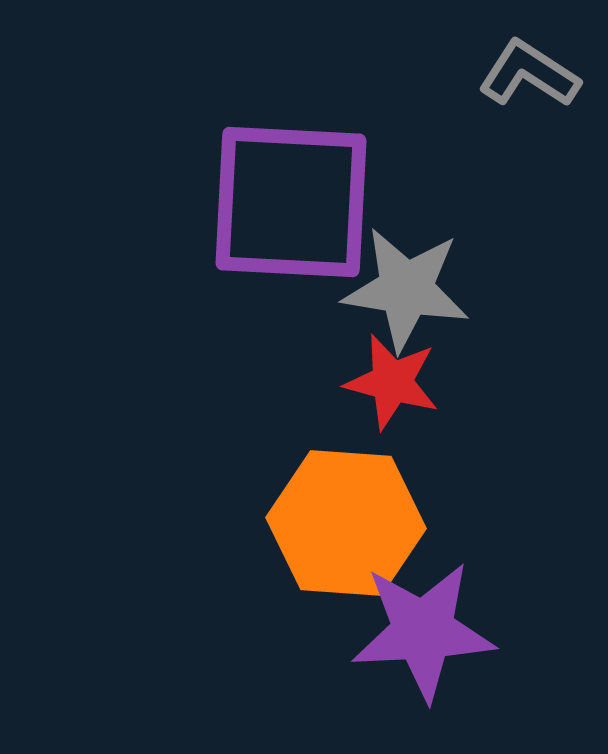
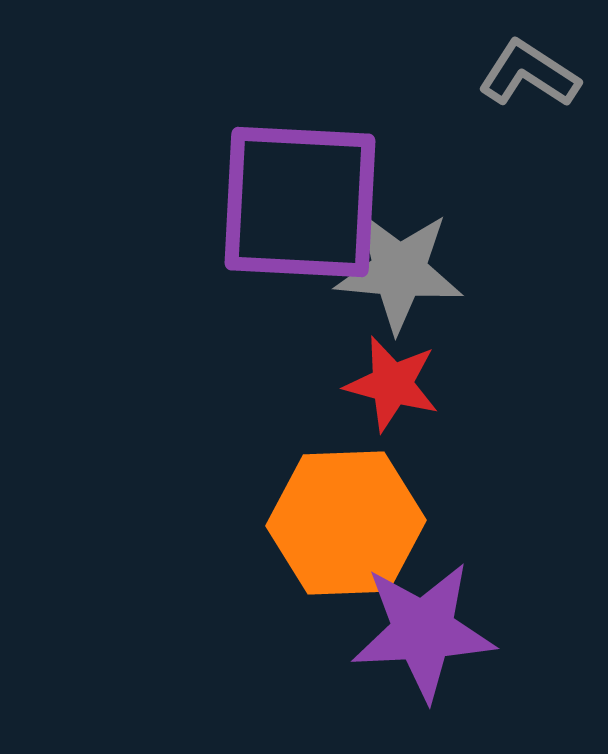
purple square: moved 9 px right
gray star: moved 7 px left, 18 px up; rotated 4 degrees counterclockwise
red star: moved 2 px down
orange hexagon: rotated 6 degrees counterclockwise
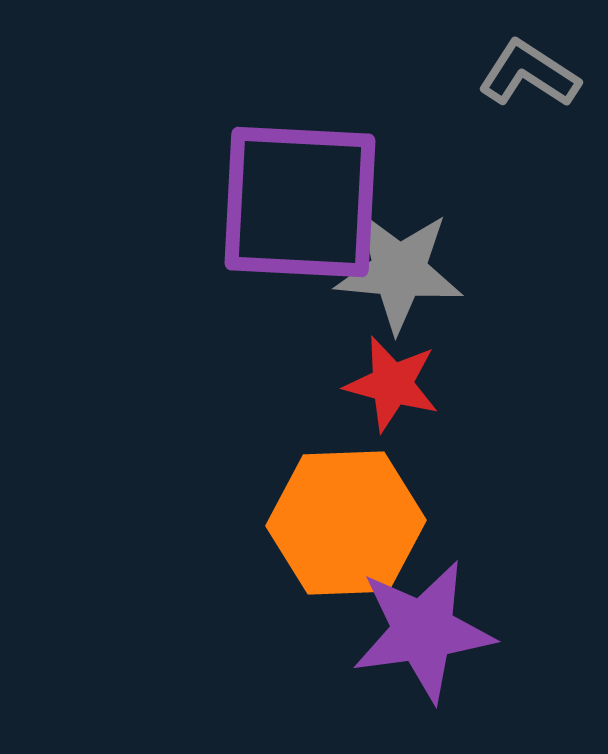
purple star: rotated 5 degrees counterclockwise
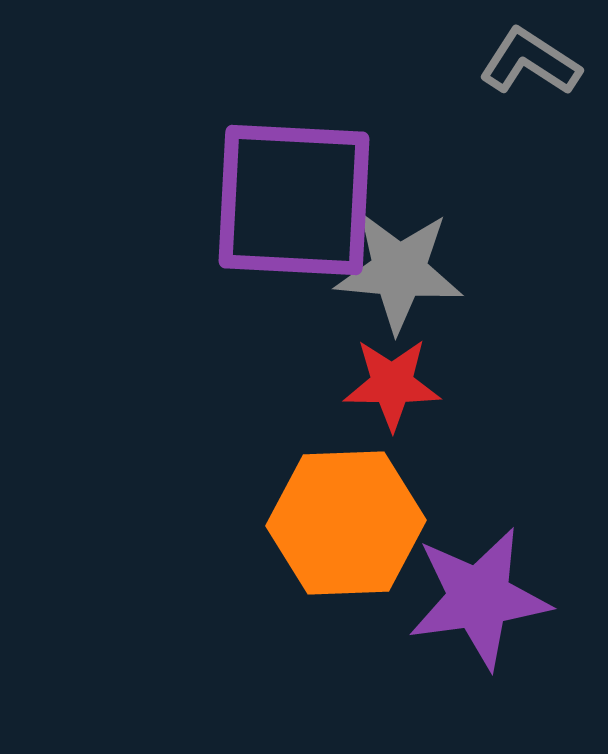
gray L-shape: moved 1 px right, 12 px up
purple square: moved 6 px left, 2 px up
red star: rotated 14 degrees counterclockwise
purple star: moved 56 px right, 33 px up
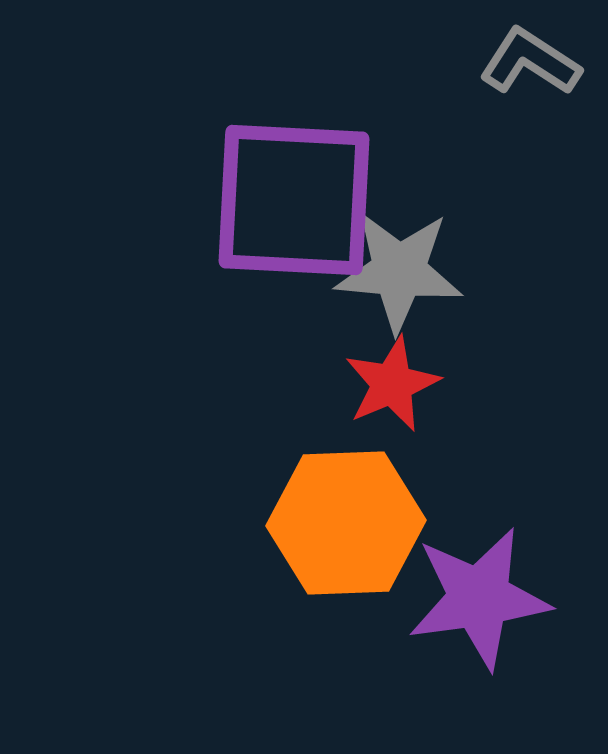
red star: rotated 24 degrees counterclockwise
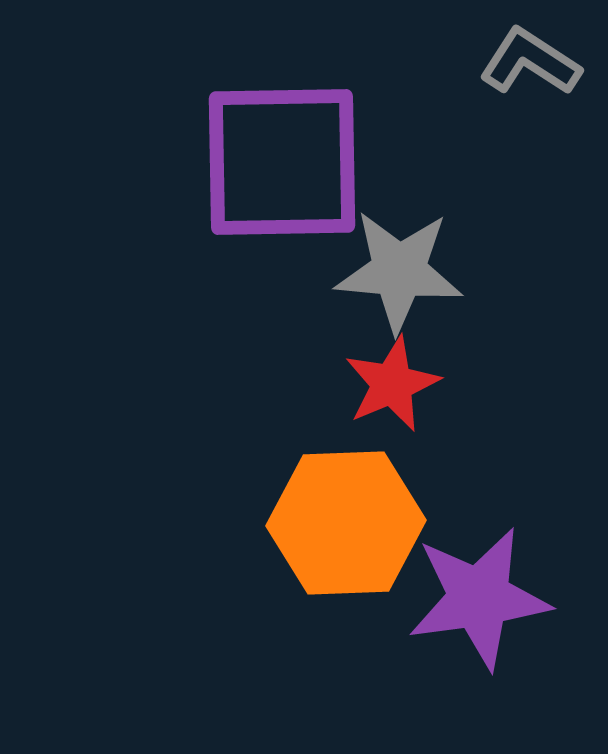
purple square: moved 12 px left, 38 px up; rotated 4 degrees counterclockwise
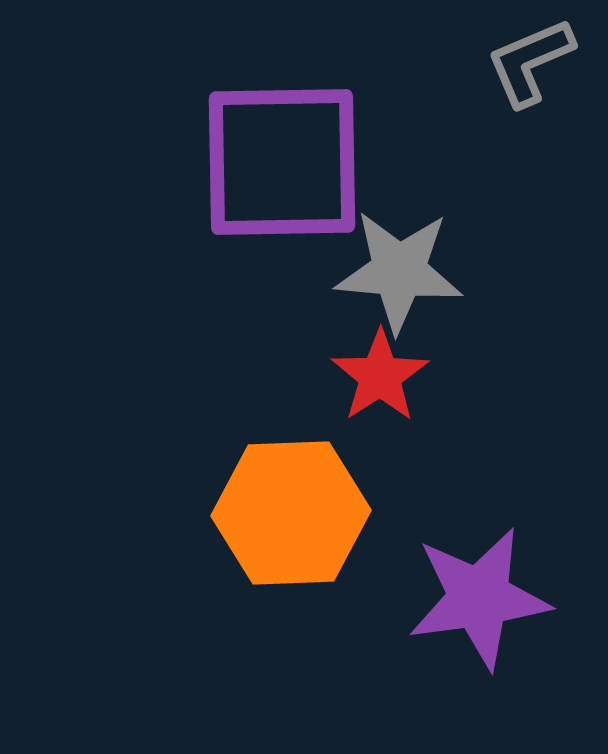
gray L-shape: rotated 56 degrees counterclockwise
red star: moved 12 px left, 8 px up; rotated 10 degrees counterclockwise
orange hexagon: moved 55 px left, 10 px up
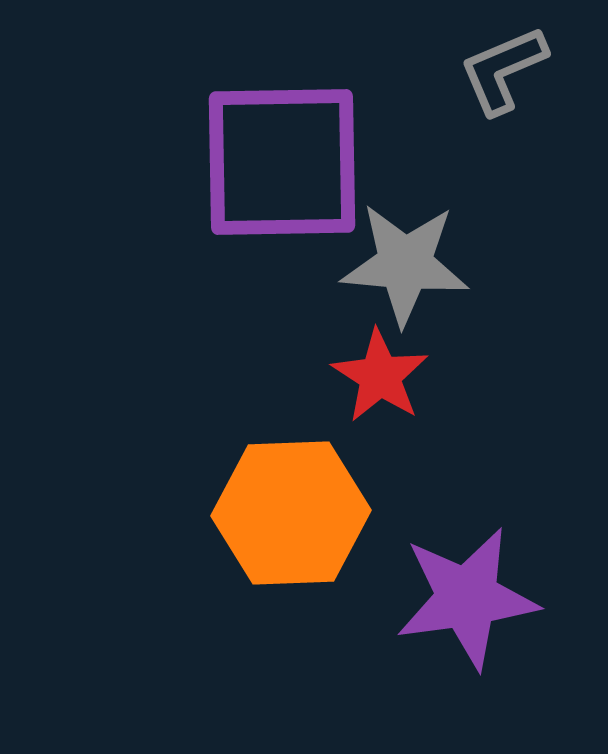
gray L-shape: moved 27 px left, 8 px down
gray star: moved 6 px right, 7 px up
red star: rotated 6 degrees counterclockwise
purple star: moved 12 px left
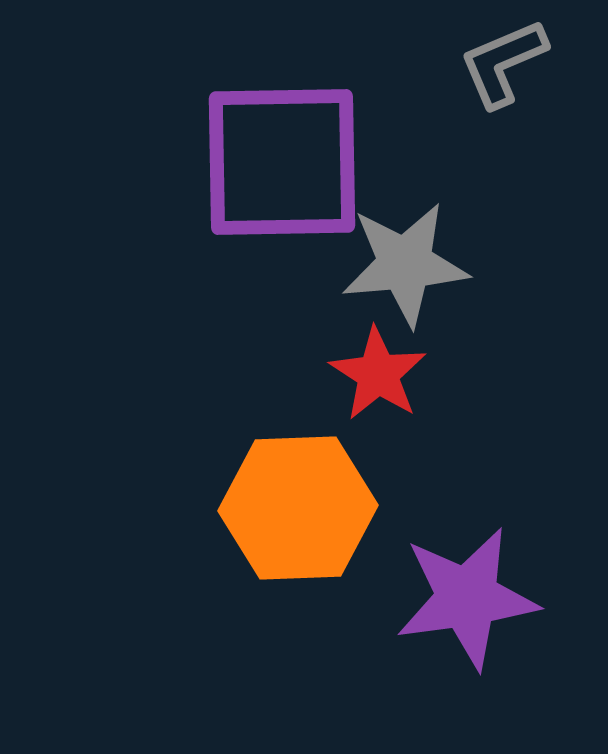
gray L-shape: moved 7 px up
gray star: rotated 10 degrees counterclockwise
red star: moved 2 px left, 2 px up
orange hexagon: moved 7 px right, 5 px up
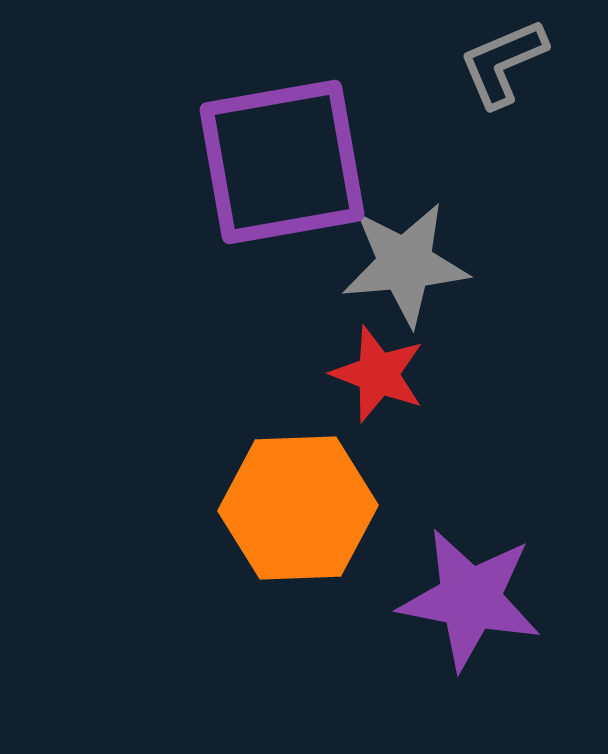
purple square: rotated 9 degrees counterclockwise
red star: rotated 12 degrees counterclockwise
purple star: moved 3 px right, 1 px down; rotated 19 degrees clockwise
